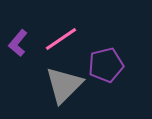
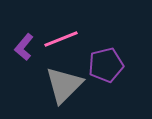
pink line: rotated 12 degrees clockwise
purple L-shape: moved 6 px right, 4 px down
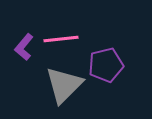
pink line: rotated 16 degrees clockwise
